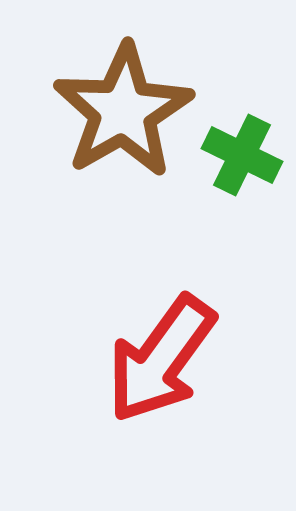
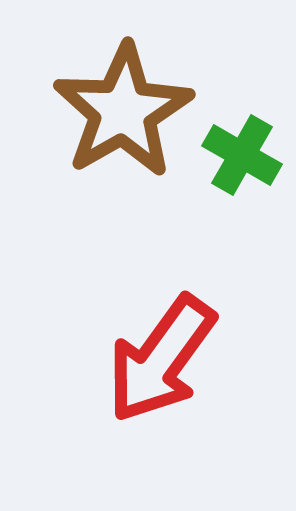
green cross: rotated 4 degrees clockwise
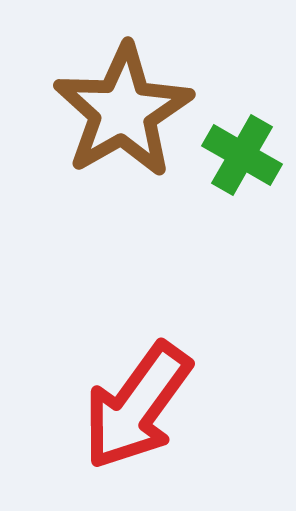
red arrow: moved 24 px left, 47 px down
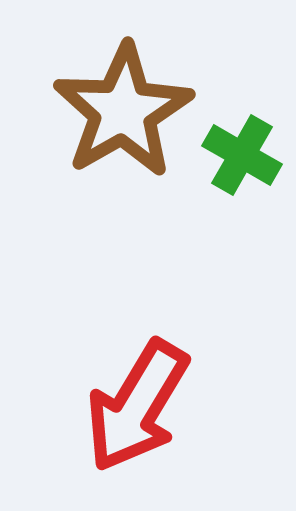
red arrow: rotated 5 degrees counterclockwise
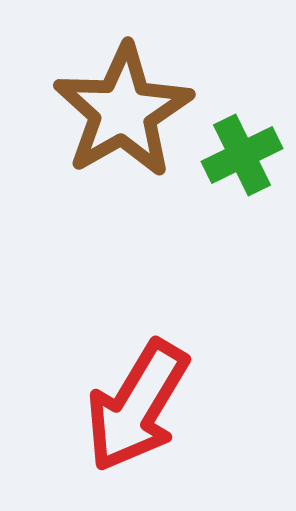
green cross: rotated 34 degrees clockwise
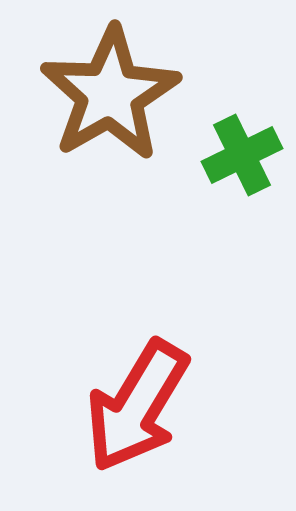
brown star: moved 13 px left, 17 px up
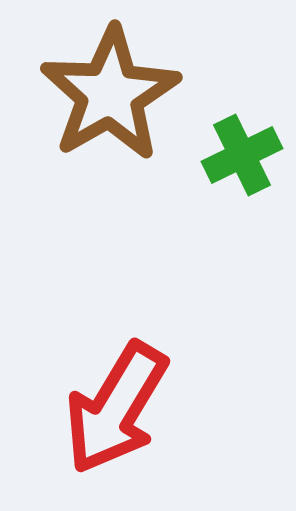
red arrow: moved 21 px left, 2 px down
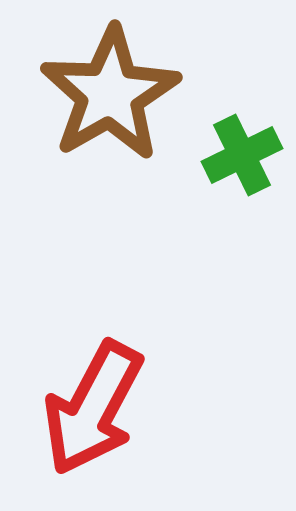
red arrow: moved 23 px left; rotated 3 degrees counterclockwise
